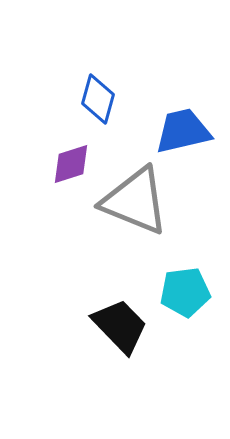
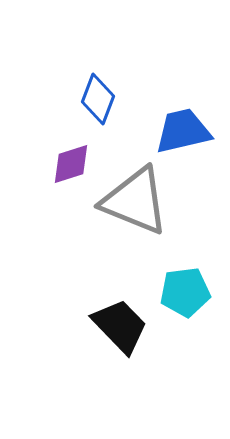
blue diamond: rotated 6 degrees clockwise
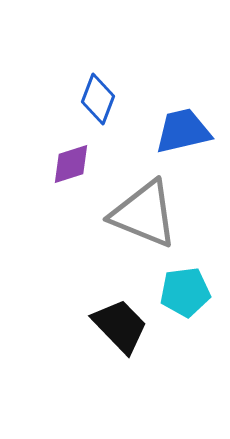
gray triangle: moved 9 px right, 13 px down
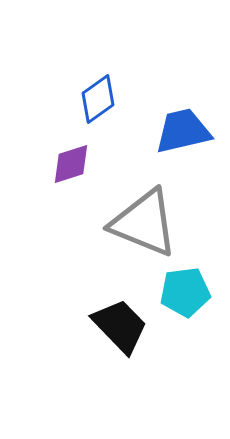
blue diamond: rotated 33 degrees clockwise
gray triangle: moved 9 px down
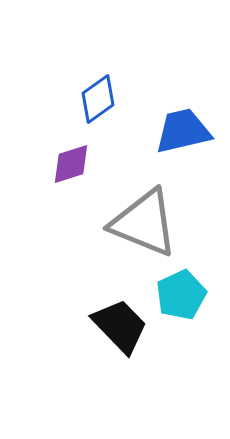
cyan pentagon: moved 4 px left, 3 px down; rotated 18 degrees counterclockwise
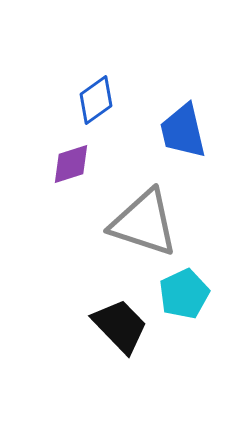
blue diamond: moved 2 px left, 1 px down
blue trapezoid: rotated 90 degrees counterclockwise
gray triangle: rotated 4 degrees counterclockwise
cyan pentagon: moved 3 px right, 1 px up
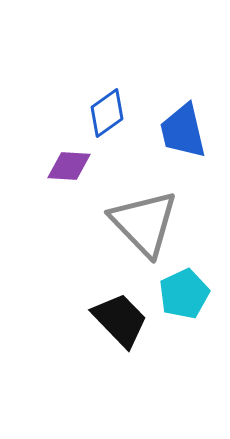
blue diamond: moved 11 px right, 13 px down
purple diamond: moved 2 px left, 2 px down; rotated 21 degrees clockwise
gray triangle: rotated 28 degrees clockwise
black trapezoid: moved 6 px up
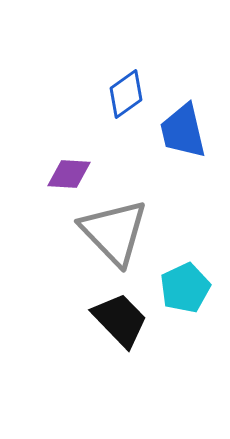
blue diamond: moved 19 px right, 19 px up
purple diamond: moved 8 px down
gray triangle: moved 30 px left, 9 px down
cyan pentagon: moved 1 px right, 6 px up
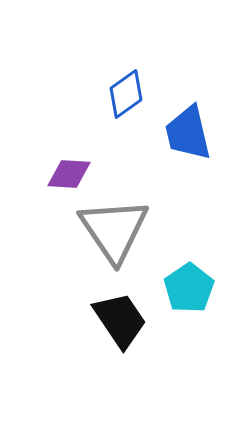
blue trapezoid: moved 5 px right, 2 px down
gray triangle: moved 2 px up; rotated 10 degrees clockwise
cyan pentagon: moved 4 px right; rotated 9 degrees counterclockwise
black trapezoid: rotated 10 degrees clockwise
